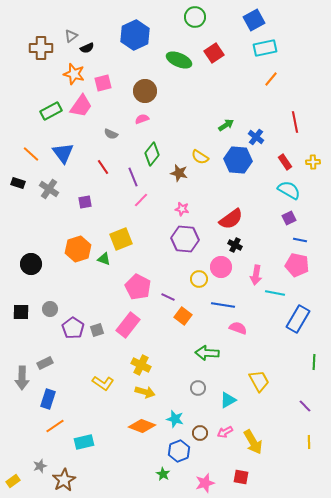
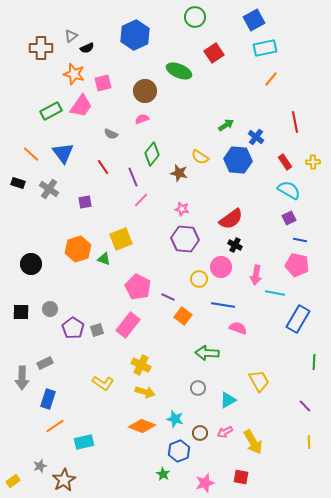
green ellipse at (179, 60): moved 11 px down
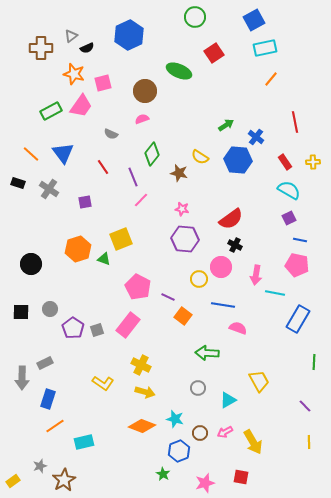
blue hexagon at (135, 35): moved 6 px left
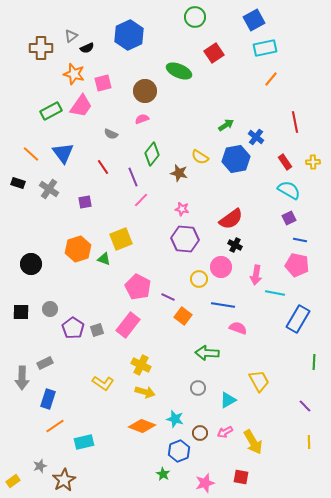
blue hexagon at (238, 160): moved 2 px left, 1 px up; rotated 16 degrees counterclockwise
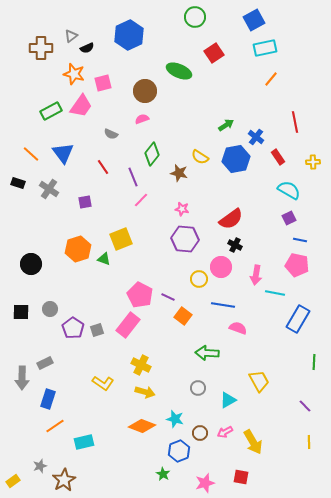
red rectangle at (285, 162): moved 7 px left, 5 px up
pink pentagon at (138, 287): moved 2 px right, 8 px down
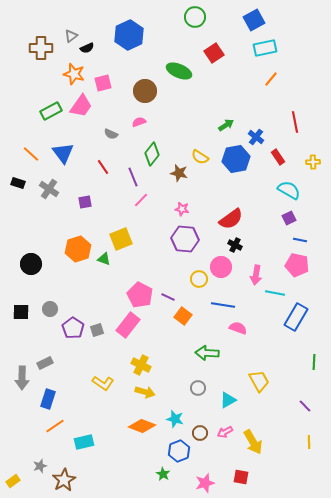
pink semicircle at (142, 119): moved 3 px left, 3 px down
blue rectangle at (298, 319): moved 2 px left, 2 px up
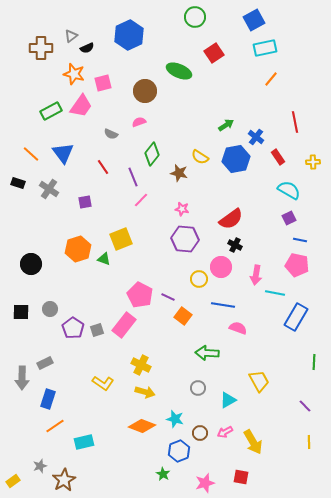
pink rectangle at (128, 325): moved 4 px left
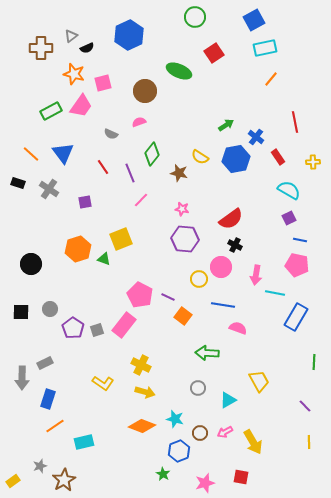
purple line at (133, 177): moved 3 px left, 4 px up
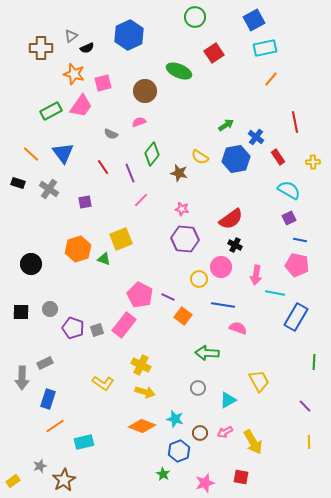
purple pentagon at (73, 328): rotated 15 degrees counterclockwise
